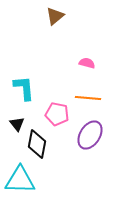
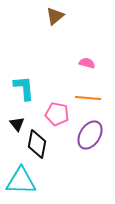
cyan triangle: moved 1 px right, 1 px down
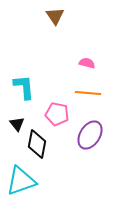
brown triangle: rotated 24 degrees counterclockwise
cyan L-shape: moved 1 px up
orange line: moved 5 px up
cyan triangle: rotated 20 degrees counterclockwise
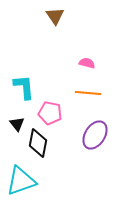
pink pentagon: moved 7 px left, 1 px up
purple ellipse: moved 5 px right
black diamond: moved 1 px right, 1 px up
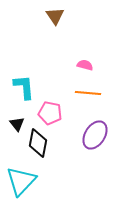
pink semicircle: moved 2 px left, 2 px down
cyan triangle: rotated 28 degrees counterclockwise
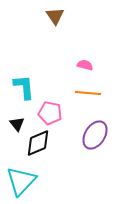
black diamond: rotated 56 degrees clockwise
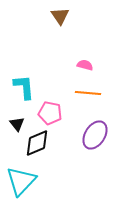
brown triangle: moved 5 px right
black diamond: moved 1 px left
